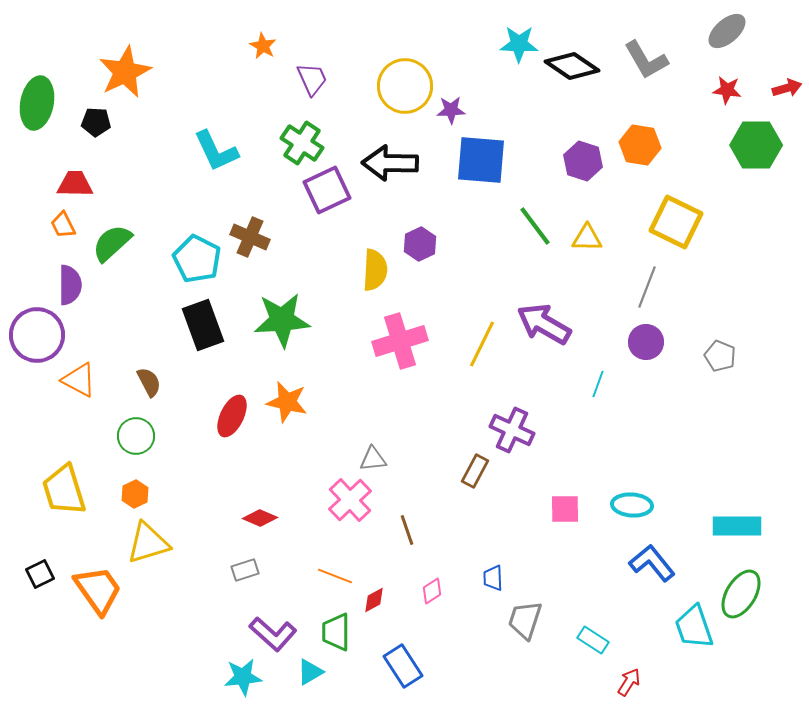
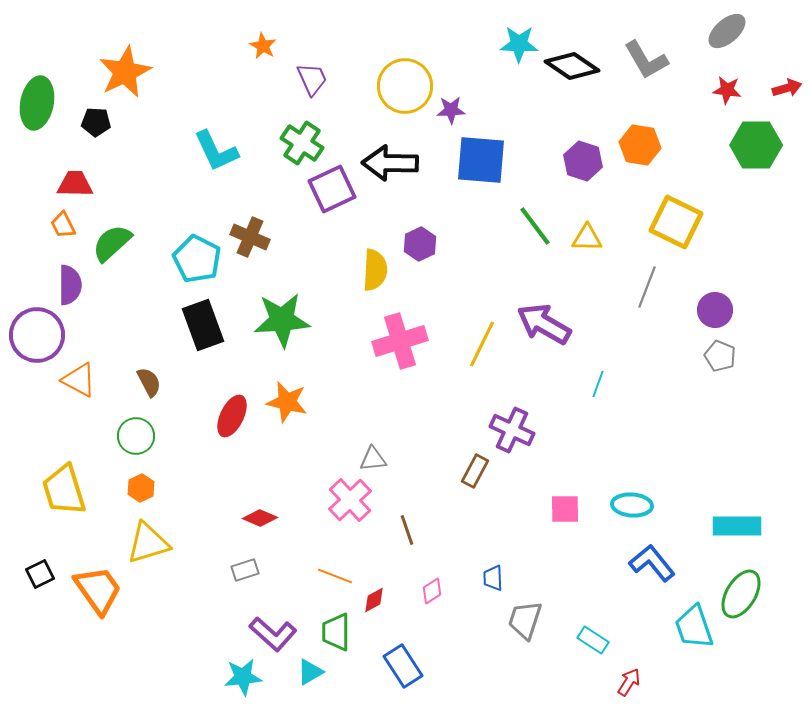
purple square at (327, 190): moved 5 px right, 1 px up
purple circle at (646, 342): moved 69 px right, 32 px up
orange hexagon at (135, 494): moved 6 px right, 6 px up
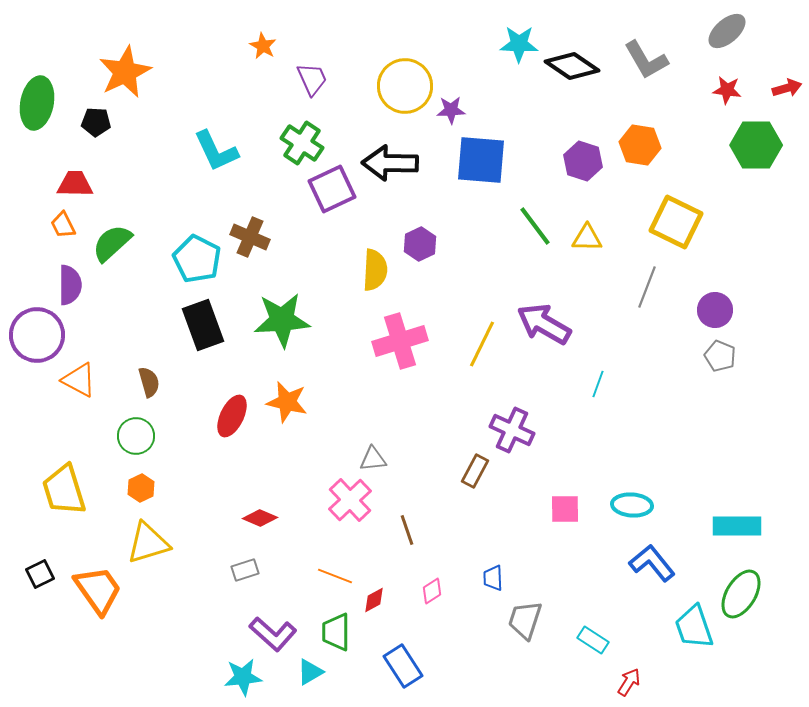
brown semicircle at (149, 382): rotated 12 degrees clockwise
